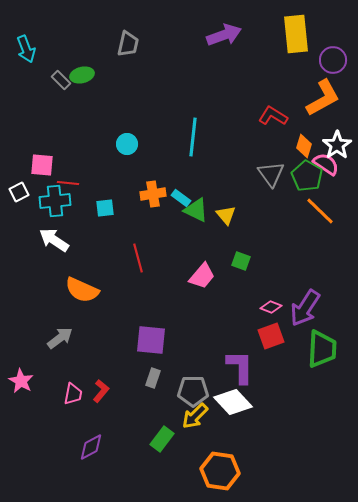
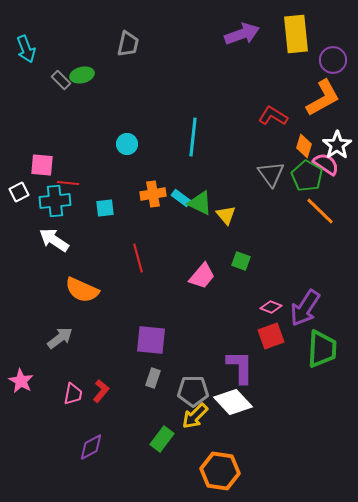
purple arrow at (224, 35): moved 18 px right, 1 px up
green triangle at (196, 210): moved 4 px right, 7 px up
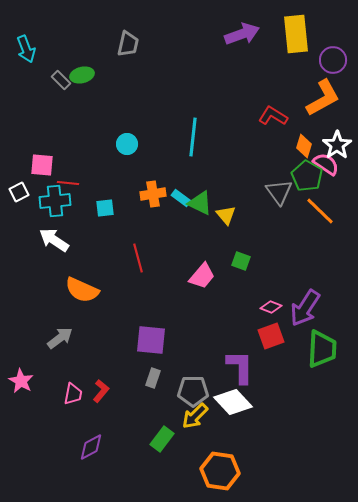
gray triangle at (271, 174): moved 8 px right, 18 px down
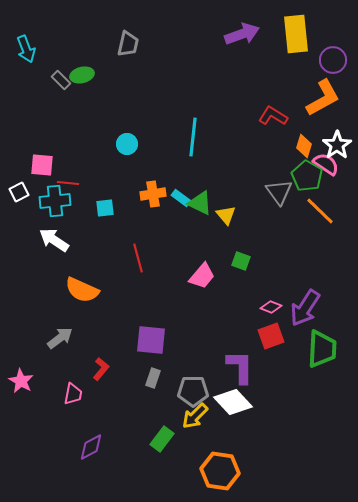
red L-shape at (101, 391): moved 22 px up
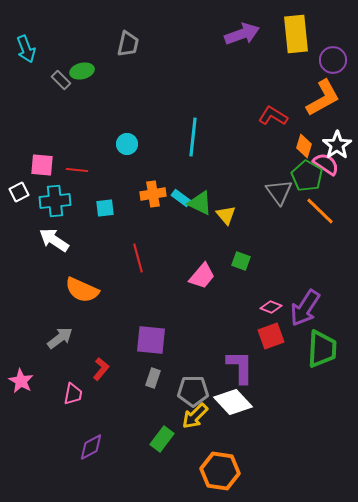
green ellipse at (82, 75): moved 4 px up
red line at (68, 183): moved 9 px right, 13 px up
